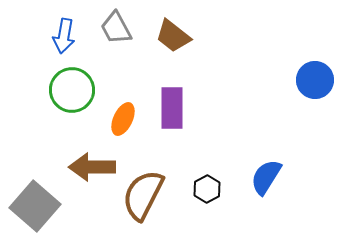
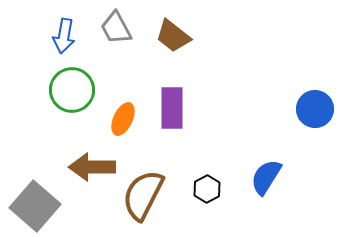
blue circle: moved 29 px down
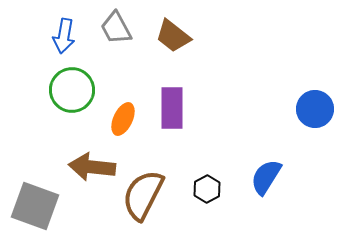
brown arrow: rotated 6 degrees clockwise
gray square: rotated 21 degrees counterclockwise
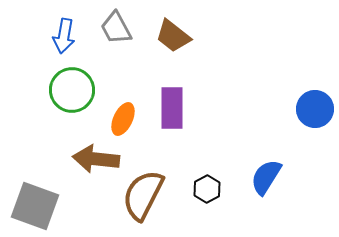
brown arrow: moved 4 px right, 8 px up
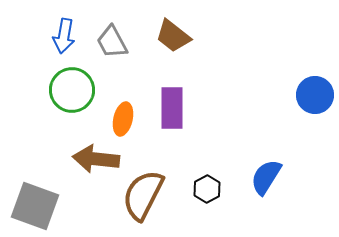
gray trapezoid: moved 4 px left, 14 px down
blue circle: moved 14 px up
orange ellipse: rotated 12 degrees counterclockwise
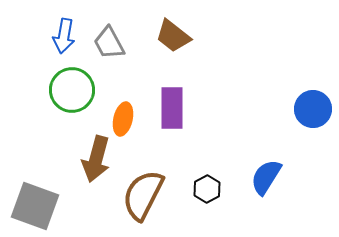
gray trapezoid: moved 3 px left, 1 px down
blue circle: moved 2 px left, 14 px down
brown arrow: rotated 81 degrees counterclockwise
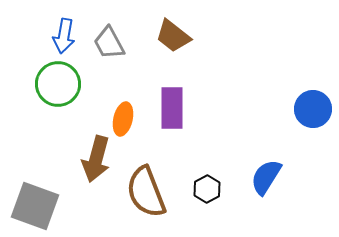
green circle: moved 14 px left, 6 px up
brown semicircle: moved 3 px right, 3 px up; rotated 48 degrees counterclockwise
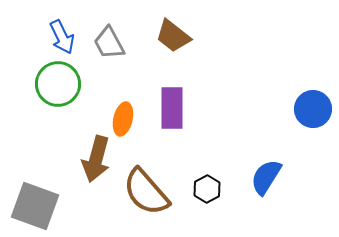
blue arrow: moved 2 px left, 1 px down; rotated 36 degrees counterclockwise
brown semicircle: rotated 20 degrees counterclockwise
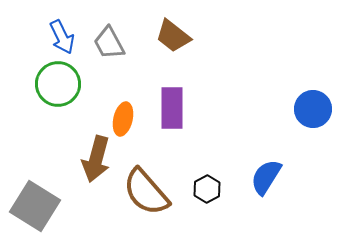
gray square: rotated 12 degrees clockwise
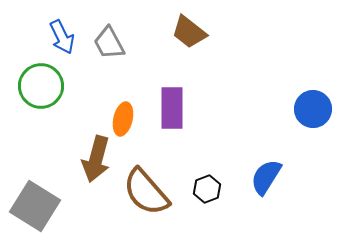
brown trapezoid: moved 16 px right, 4 px up
green circle: moved 17 px left, 2 px down
black hexagon: rotated 8 degrees clockwise
